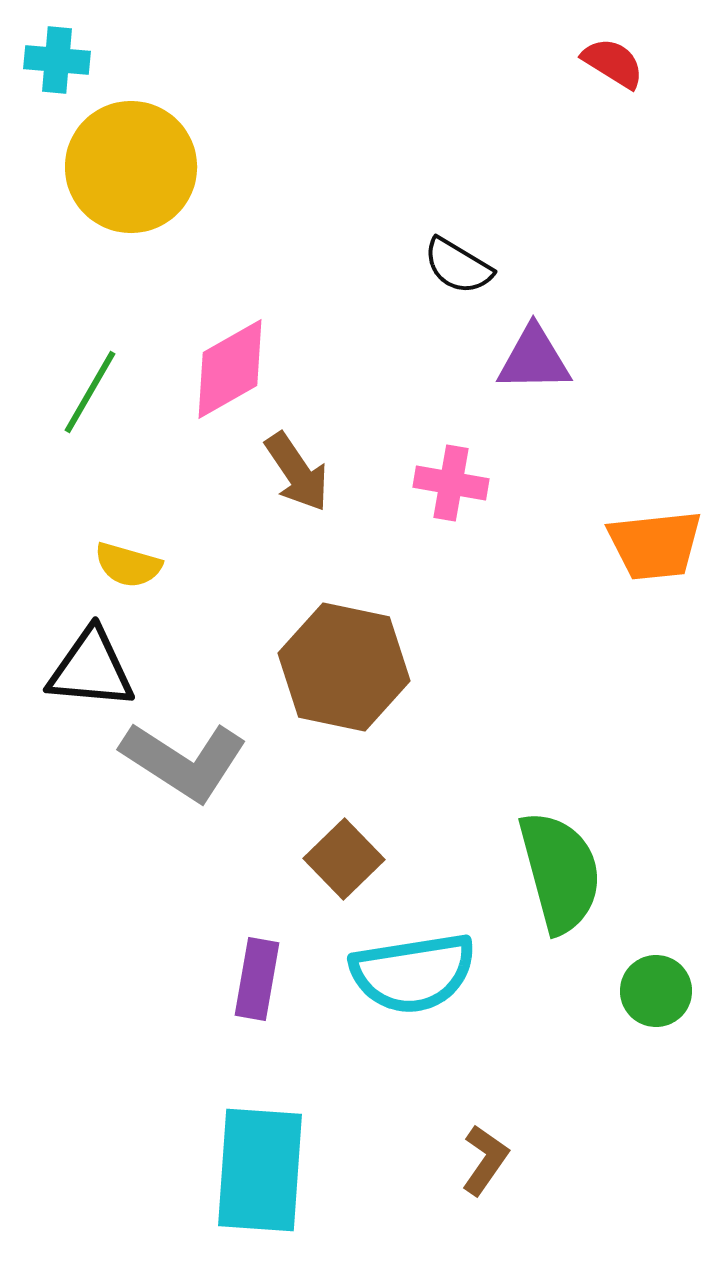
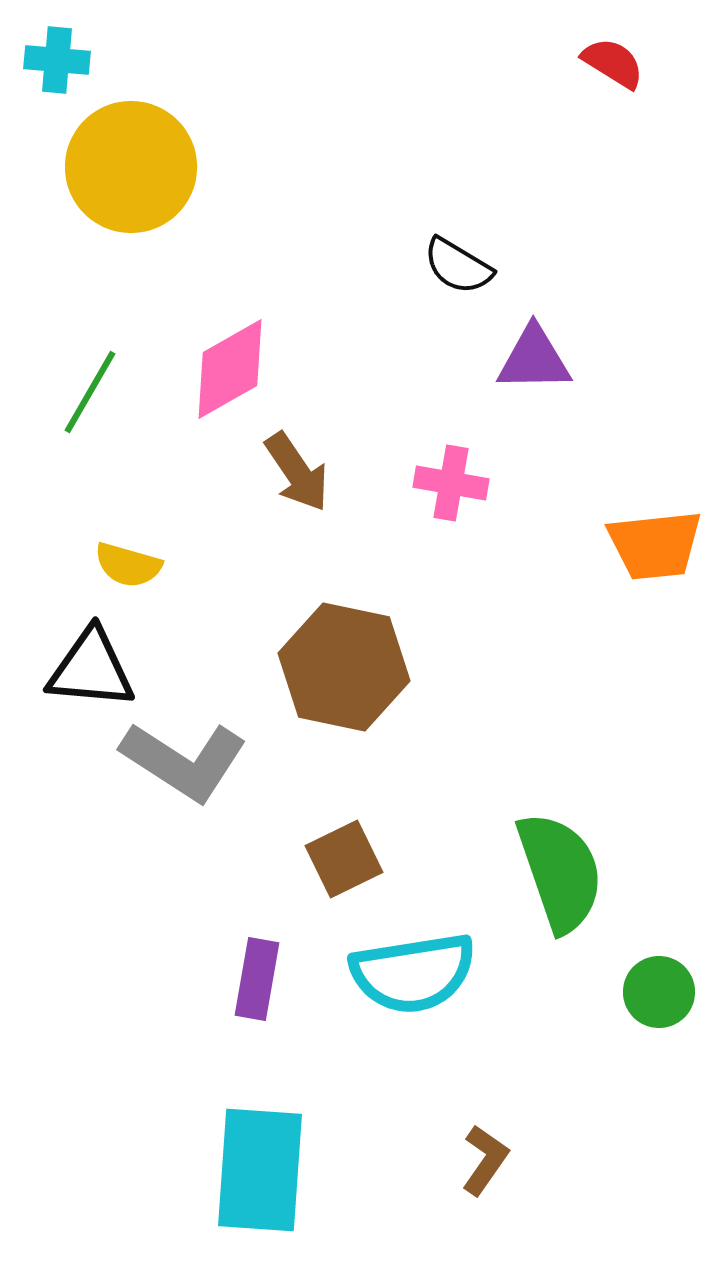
brown square: rotated 18 degrees clockwise
green semicircle: rotated 4 degrees counterclockwise
green circle: moved 3 px right, 1 px down
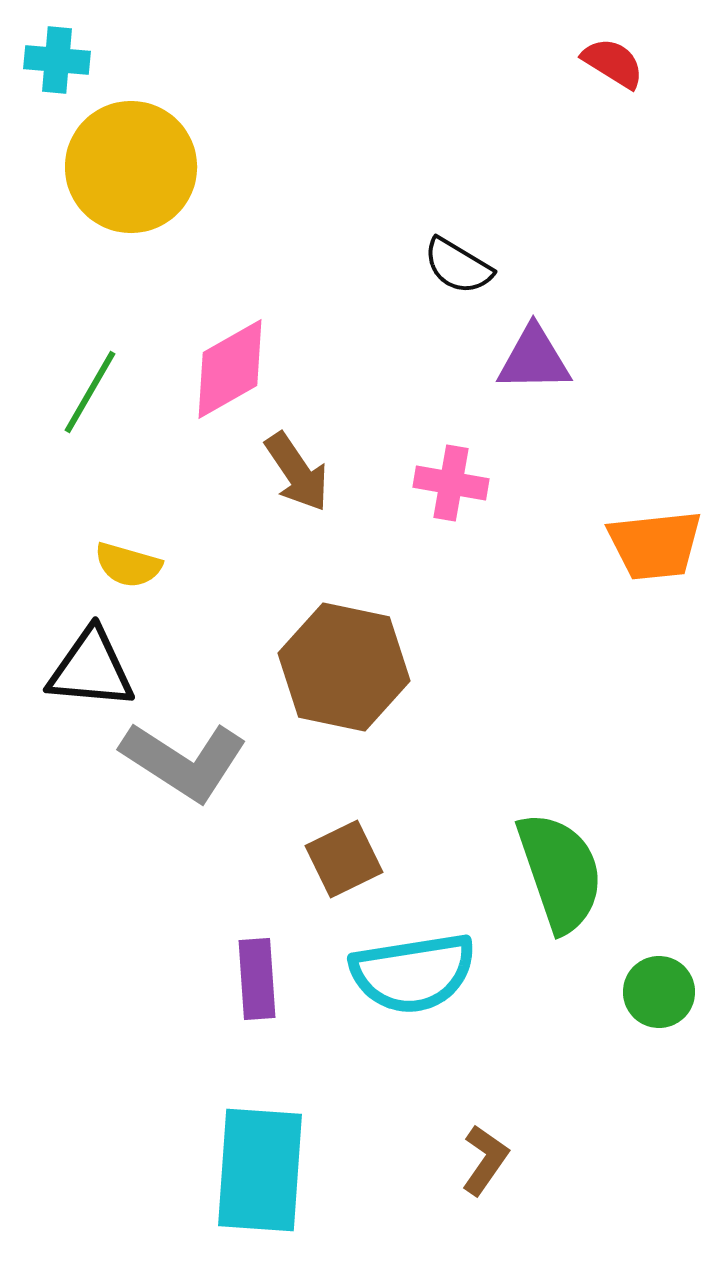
purple rectangle: rotated 14 degrees counterclockwise
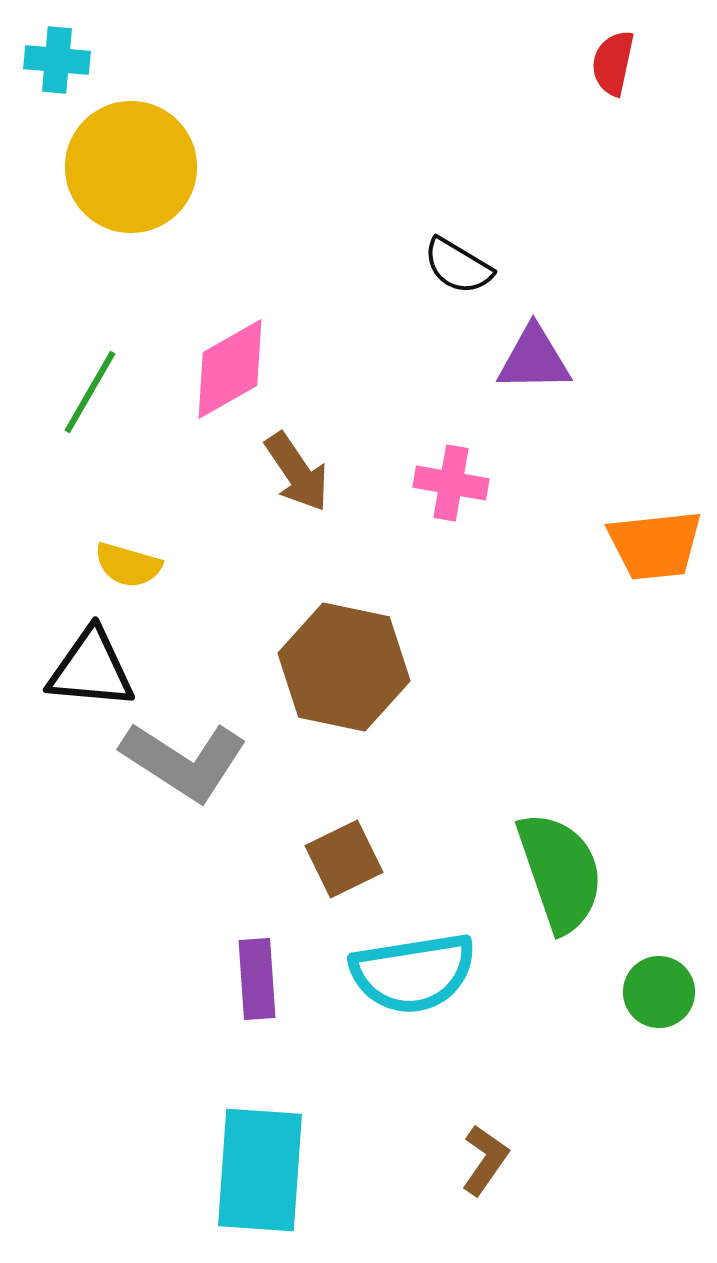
red semicircle: rotated 110 degrees counterclockwise
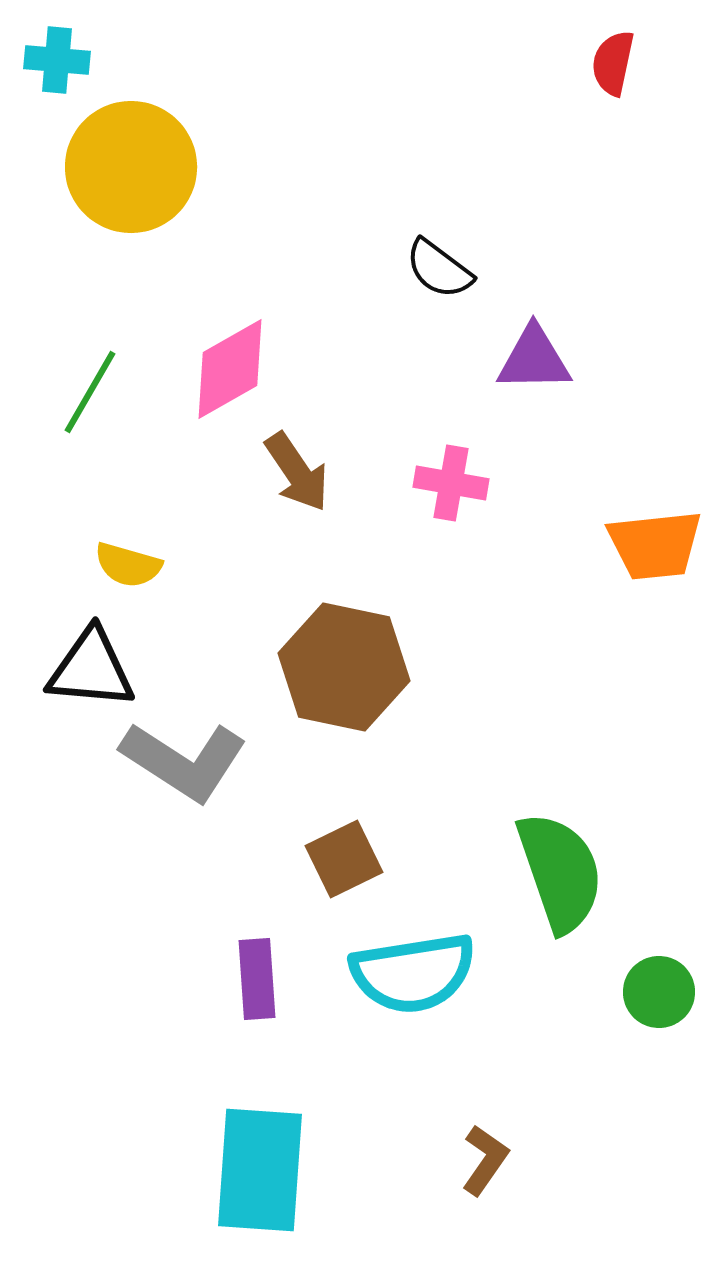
black semicircle: moved 19 px left, 3 px down; rotated 6 degrees clockwise
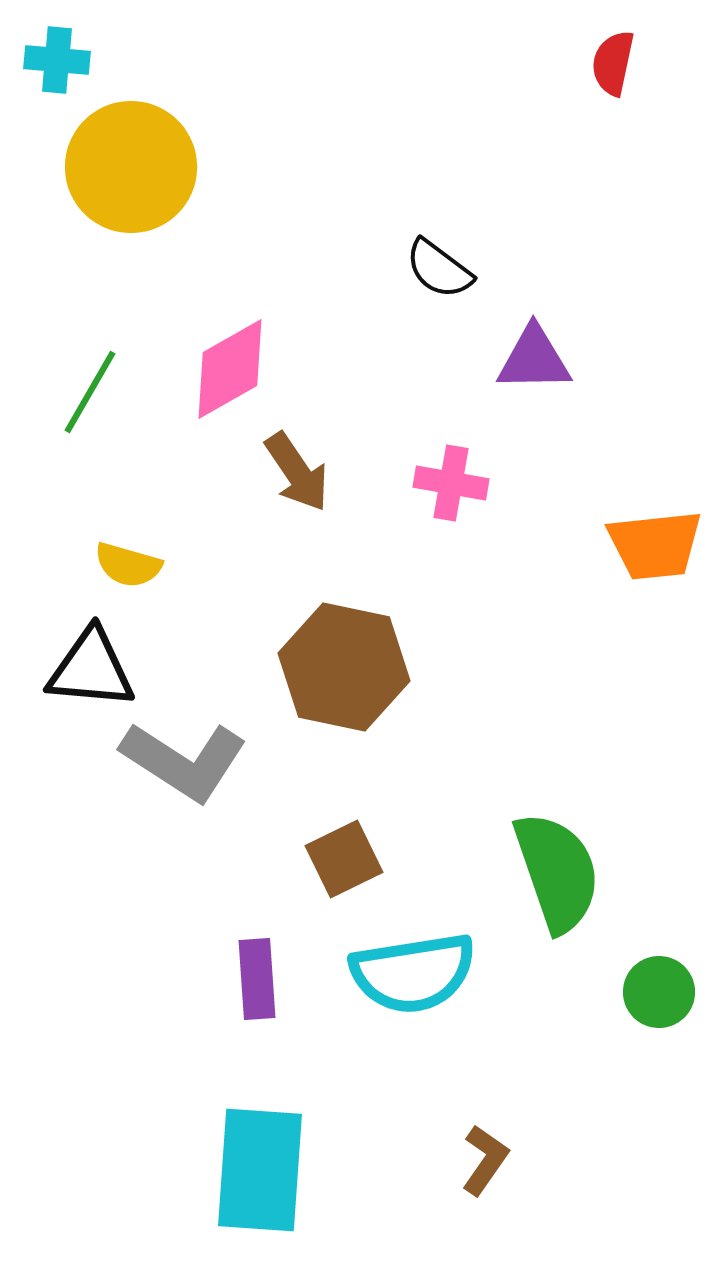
green semicircle: moved 3 px left
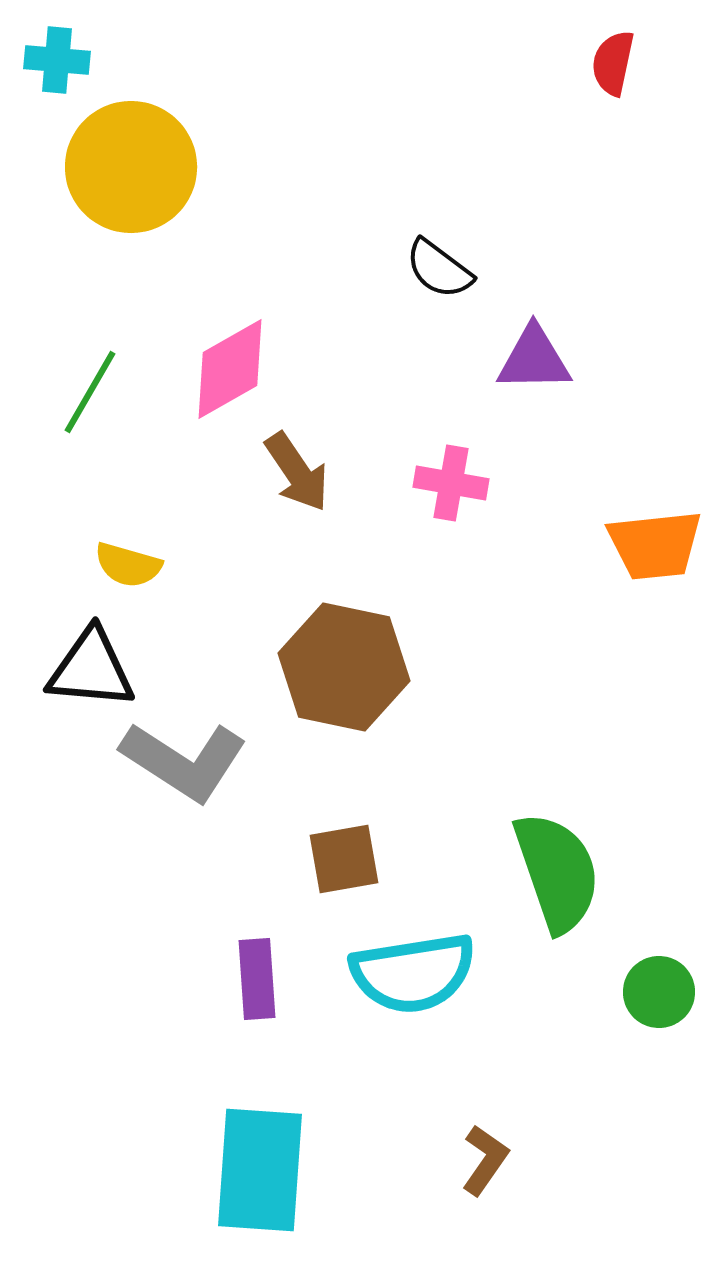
brown square: rotated 16 degrees clockwise
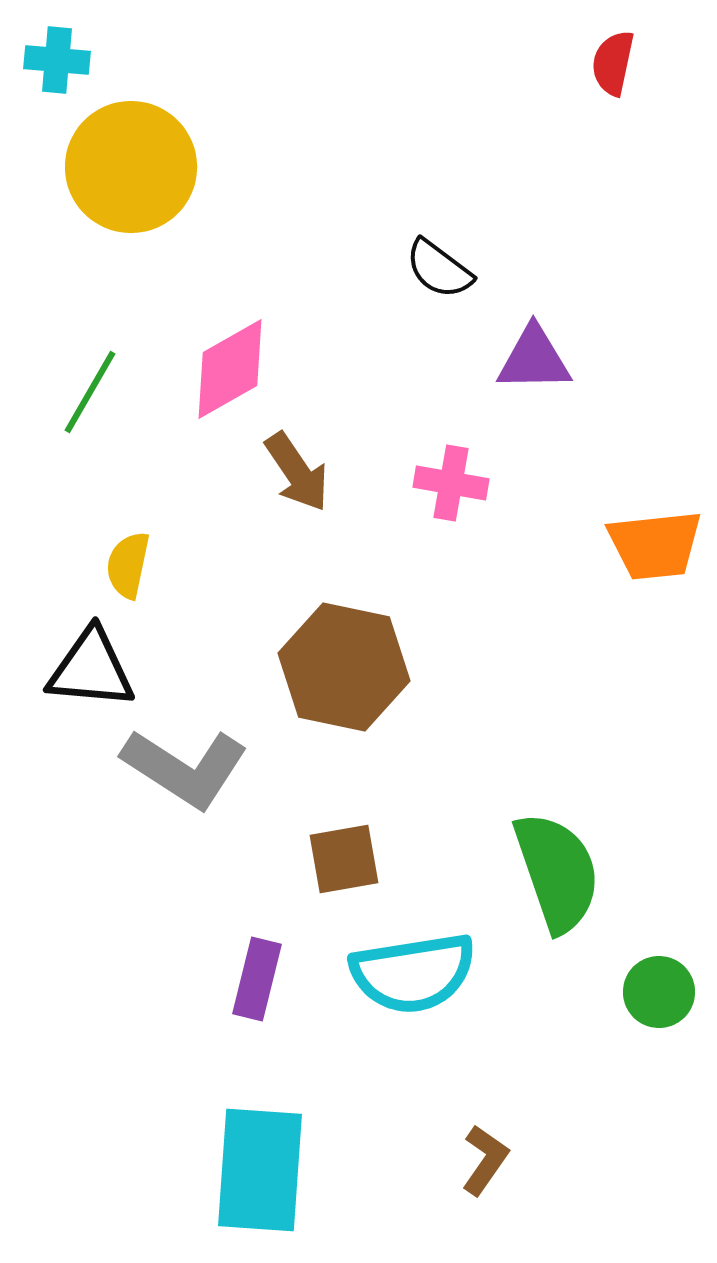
yellow semicircle: rotated 86 degrees clockwise
gray L-shape: moved 1 px right, 7 px down
purple rectangle: rotated 18 degrees clockwise
